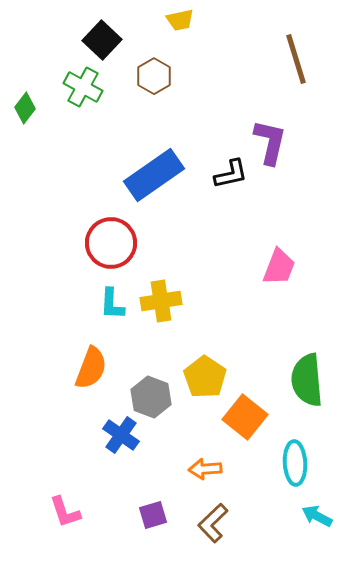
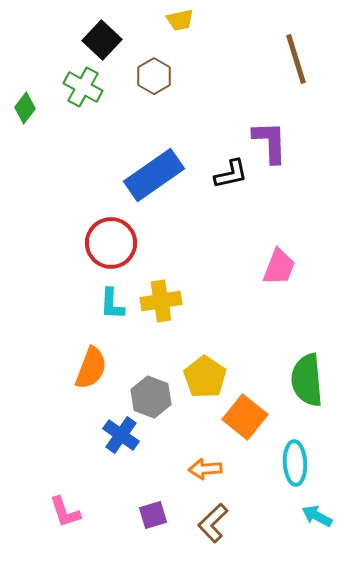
purple L-shape: rotated 15 degrees counterclockwise
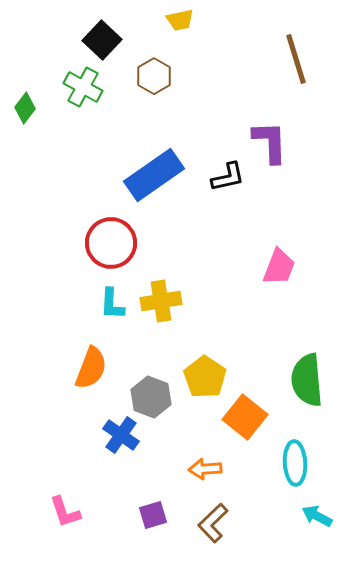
black L-shape: moved 3 px left, 3 px down
